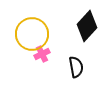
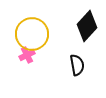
pink cross: moved 15 px left, 1 px down
black semicircle: moved 1 px right, 2 px up
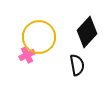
black diamond: moved 6 px down
yellow circle: moved 7 px right, 3 px down
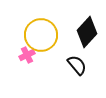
yellow circle: moved 2 px right, 2 px up
black semicircle: rotated 30 degrees counterclockwise
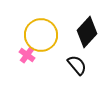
pink cross: rotated 28 degrees counterclockwise
